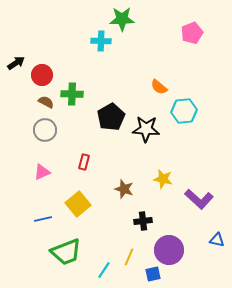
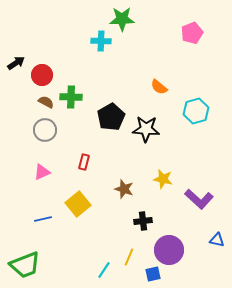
green cross: moved 1 px left, 3 px down
cyan hexagon: moved 12 px right; rotated 10 degrees counterclockwise
green trapezoid: moved 41 px left, 13 px down
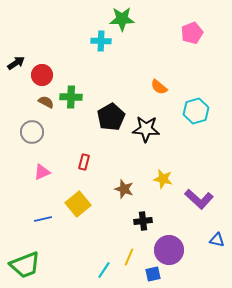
gray circle: moved 13 px left, 2 px down
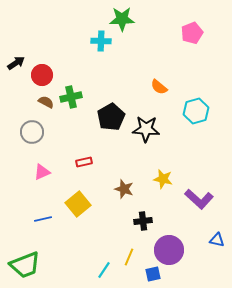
green cross: rotated 15 degrees counterclockwise
red rectangle: rotated 63 degrees clockwise
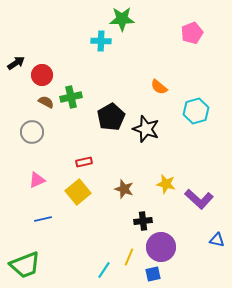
black star: rotated 16 degrees clockwise
pink triangle: moved 5 px left, 8 px down
yellow star: moved 3 px right, 5 px down
yellow square: moved 12 px up
purple circle: moved 8 px left, 3 px up
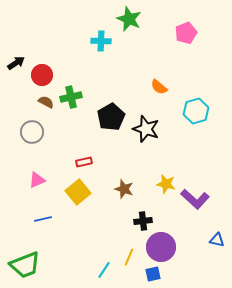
green star: moved 7 px right; rotated 25 degrees clockwise
pink pentagon: moved 6 px left
purple L-shape: moved 4 px left
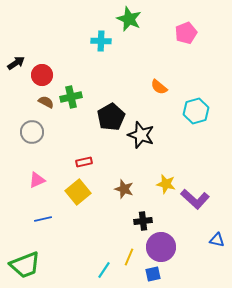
black star: moved 5 px left, 6 px down
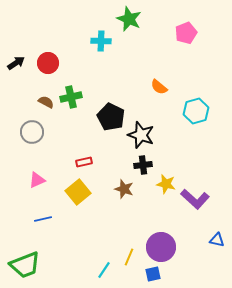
red circle: moved 6 px right, 12 px up
black pentagon: rotated 16 degrees counterclockwise
black cross: moved 56 px up
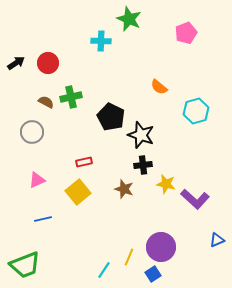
blue triangle: rotated 35 degrees counterclockwise
blue square: rotated 21 degrees counterclockwise
